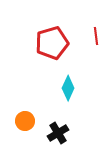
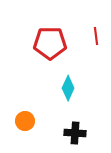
red pentagon: moved 2 px left; rotated 16 degrees clockwise
black cross: moved 17 px right; rotated 35 degrees clockwise
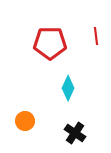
black cross: rotated 30 degrees clockwise
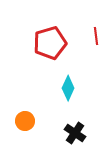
red pentagon: rotated 16 degrees counterclockwise
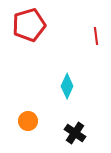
red pentagon: moved 21 px left, 18 px up
cyan diamond: moved 1 px left, 2 px up
orange circle: moved 3 px right
